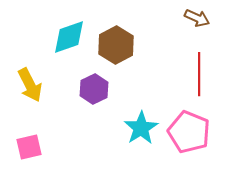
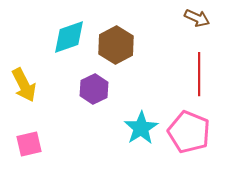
yellow arrow: moved 6 px left
pink square: moved 3 px up
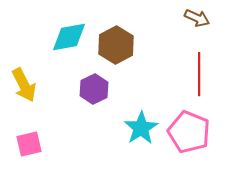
cyan diamond: rotated 9 degrees clockwise
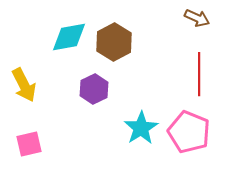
brown hexagon: moved 2 px left, 3 px up
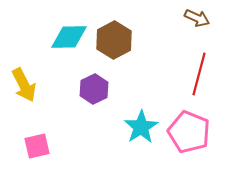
cyan diamond: rotated 9 degrees clockwise
brown hexagon: moved 2 px up
red line: rotated 15 degrees clockwise
cyan star: moved 1 px up
pink square: moved 8 px right, 2 px down
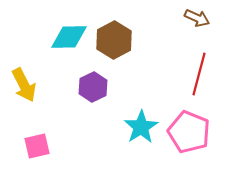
purple hexagon: moved 1 px left, 2 px up
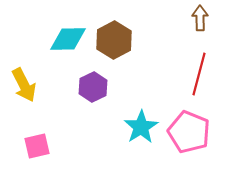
brown arrow: moved 3 px right; rotated 115 degrees counterclockwise
cyan diamond: moved 1 px left, 2 px down
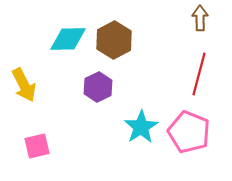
purple hexagon: moved 5 px right
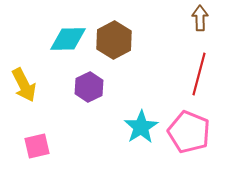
purple hexagon: moved 9 px left
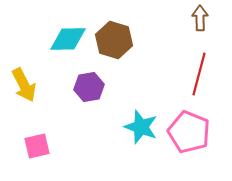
brown hexagon: rotated 15 degrees counterclockwise
purple hexagon: rotated 16 degrees clockwise
cyan star: rotated 20 degrees counterclockwise
